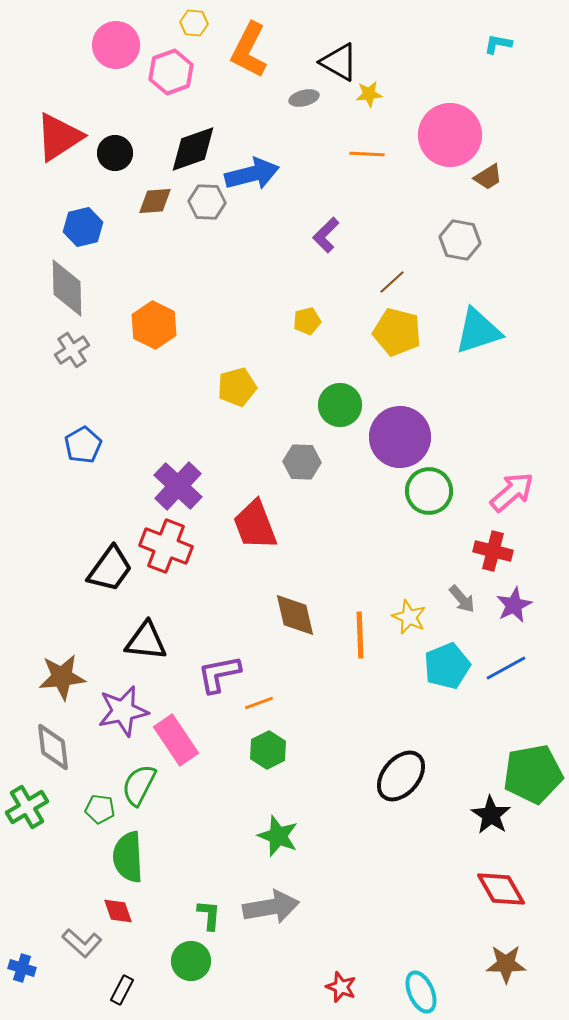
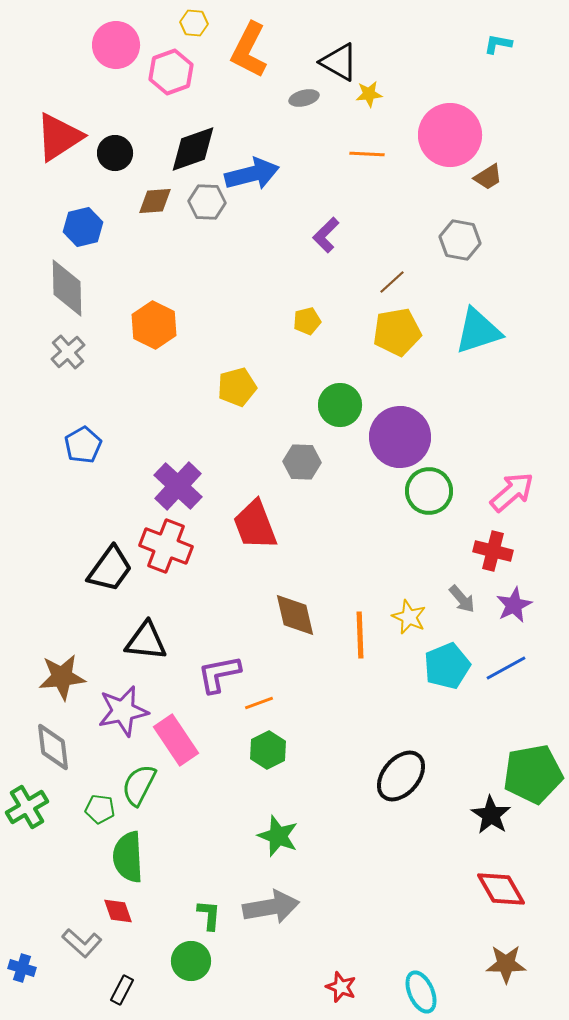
yellow pentagon at (397, 332): rotated 24 degrees counterclockwise
gray cross at (72, 350): moved 4 px left, 2 px down; rotated 8 degrees counterclockwise
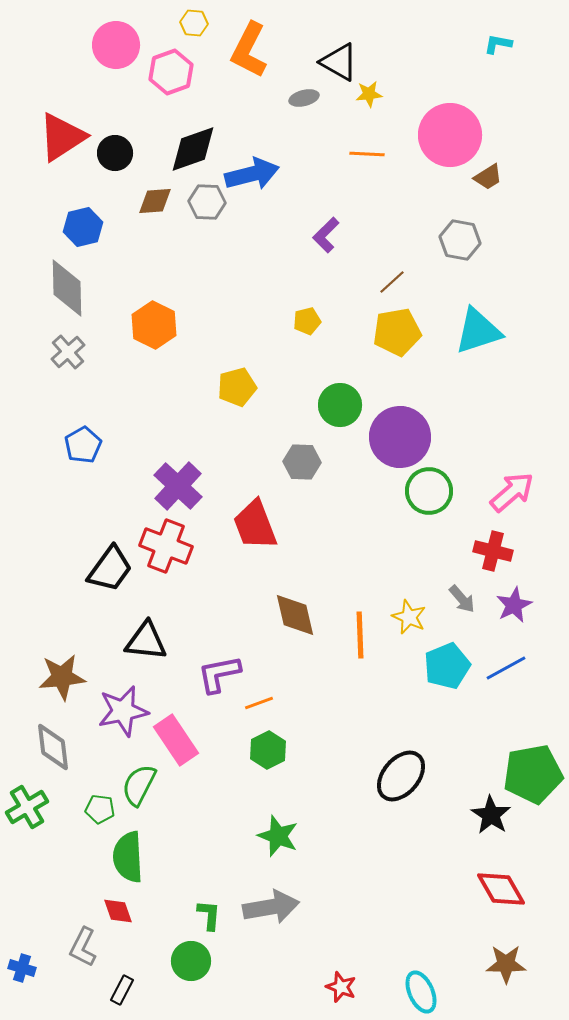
red triangle at (59, 137): moved 3 px right
gray L-shape at (82, 943): moved 1 px right, 4 px down; rotated 75 degrees clockwise
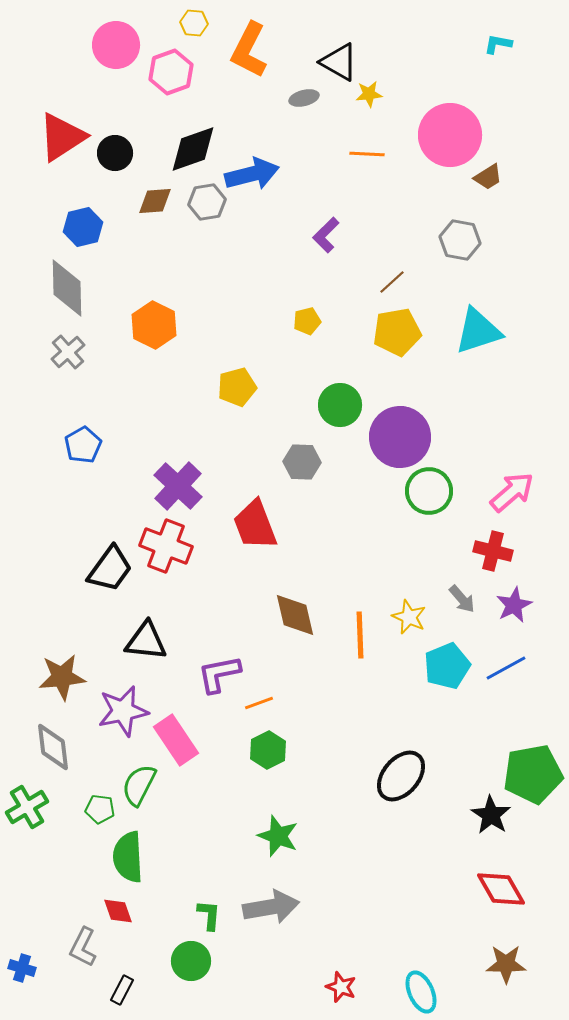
gray hexagon at (207, 202): rotated 12 degrees counterclockwise
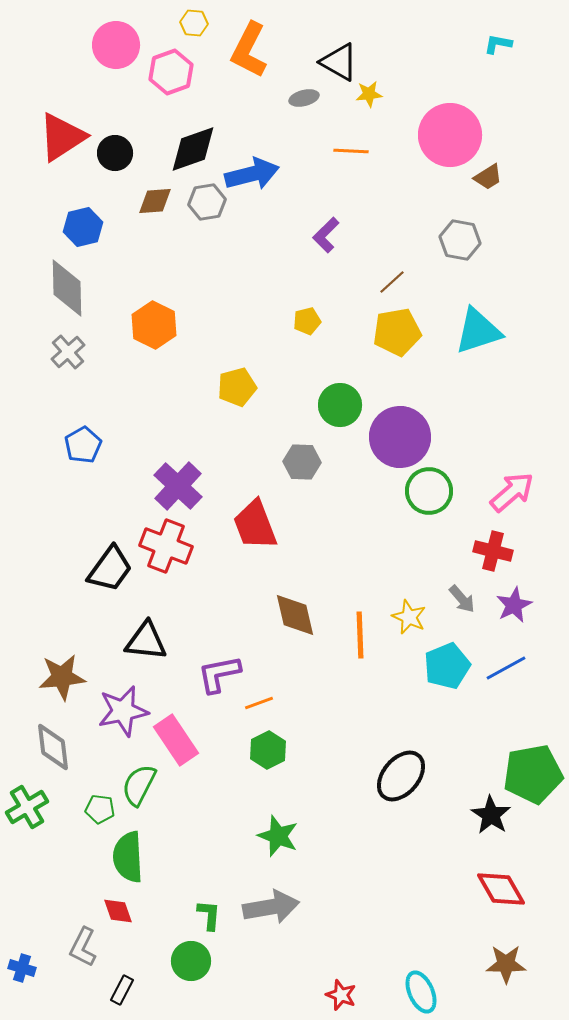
orange line at (367, 154): moved 16 px left, 3 px up
red star at (341, 987): moved 8 px down
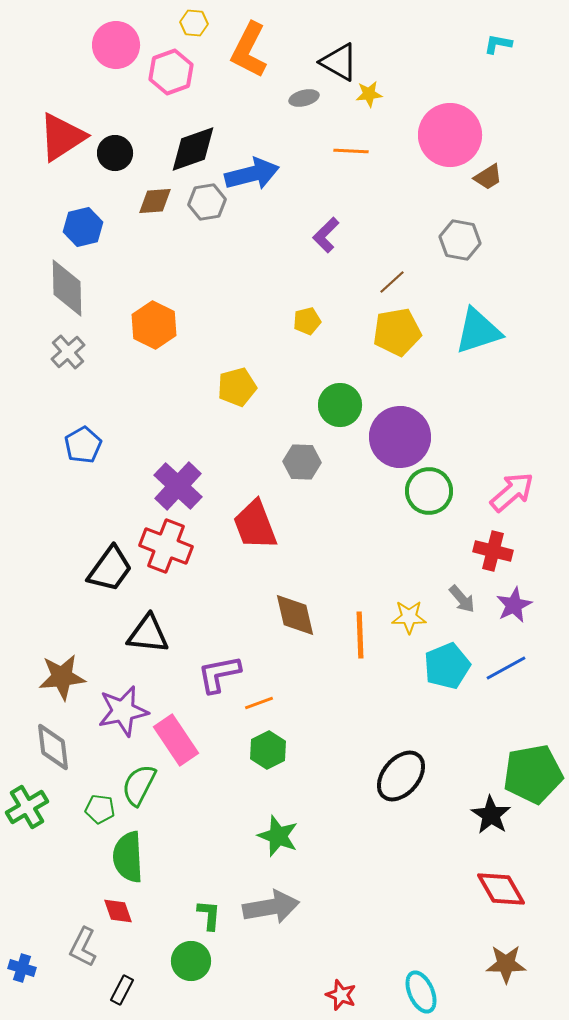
yellow star at (409, 617): rotated 24 degrees counterclockwise
black triangle at (146, 641): moved 2 px right, 7 px up
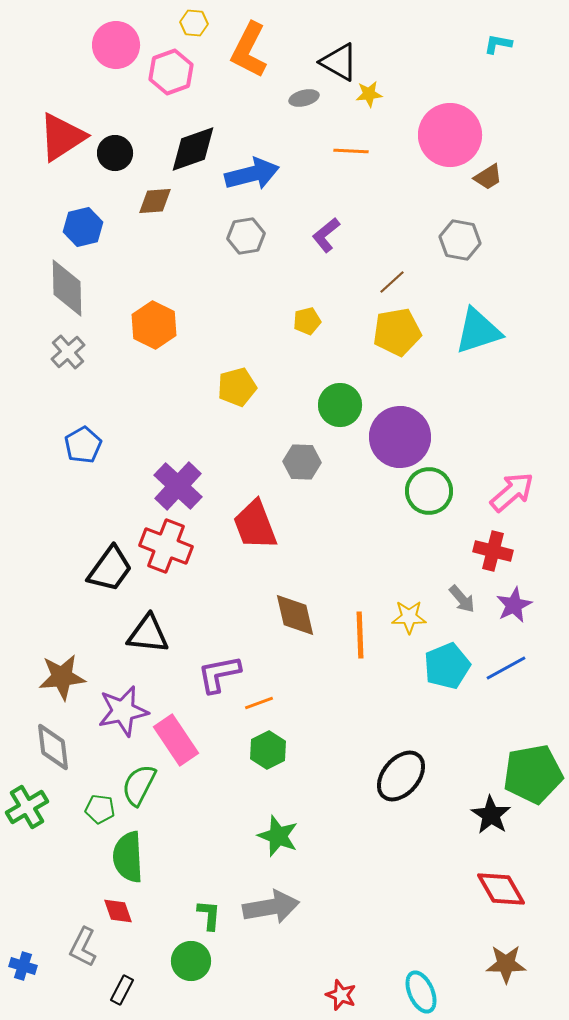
gray hexagon at (207, 202): moved 39 px right, 34 px down
purple L-shape at (326, 235): rotated 6 degrees clockwise
blue cross at (22, 968): moved 1 px right, 2 px up
